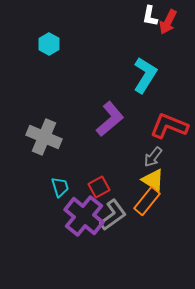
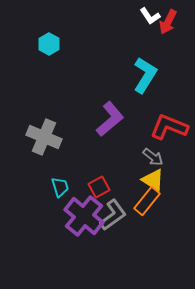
white L-shape: rotated 45 degrees counterclockwise
red L-shape: moved 1 px down
gray arrow: rotated 90 degrees counterclockwise
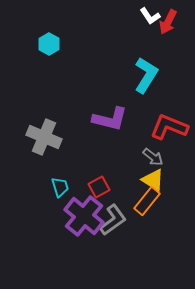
cyan L-shape: moved 1 px right
purple L-shape: rotated 54 degrees clockwise
gray L-shape: moved 5 px down
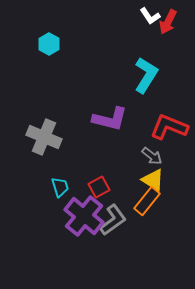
gray arrow: moved 1 px left, 1 px up
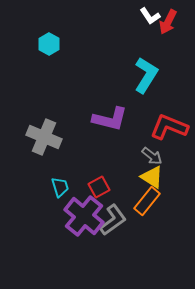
yellow triangle: moved 1 px left, 3 px up
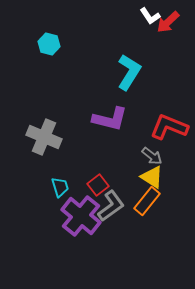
red arrow: rotated 20 degrees clockwise
cyan hexagon: rotated 15 degrees counterclockwise
cyan L-shape: moved 17 px left, 3 px up
red square: moved 1 px left, 2 px up; rotated 10 degrees counterclockwise
purple cross: moved 3 px left
gray L-shape: moved 2 px left, 14 px up
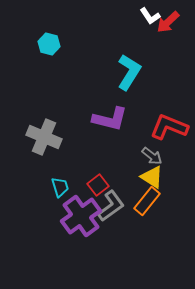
purple cross: rotated 15 degrees clockwise
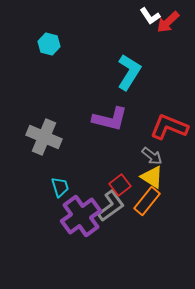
red square: moved 22 px right
